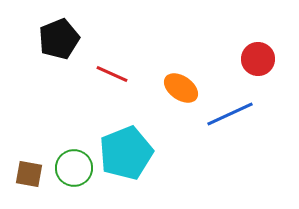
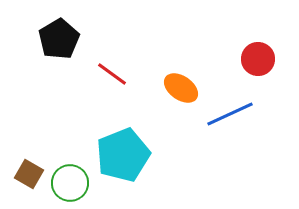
black pentagon: rotated 9 degrees counterclockwise
red line: rotated 12 degrees clockwise
cyan pentagon: moved 3 px left, 2 px down
green circle: moved 4 px left, 15 px down
brown square: rotated 20 degrees clockwise
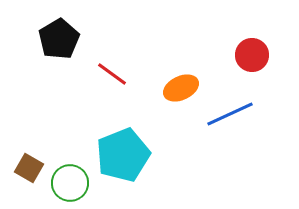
red circle: moved 6 px left, 4 px up
orange ellipse: rotated 60 degrees counterclockwise
brown square: moved 6 px up
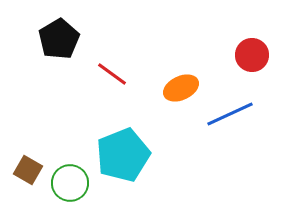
brown square: moved 1 px left, 2 px down
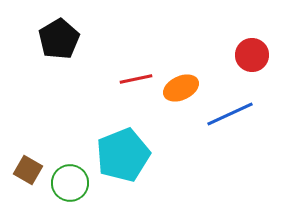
red line: moved 24 px right, 5 px down; rotated 48 degrees counterclockwise
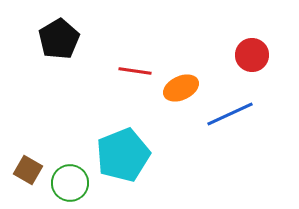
red line: moved 1 px left, 8 px up; rotated 20 degrees clockwise
